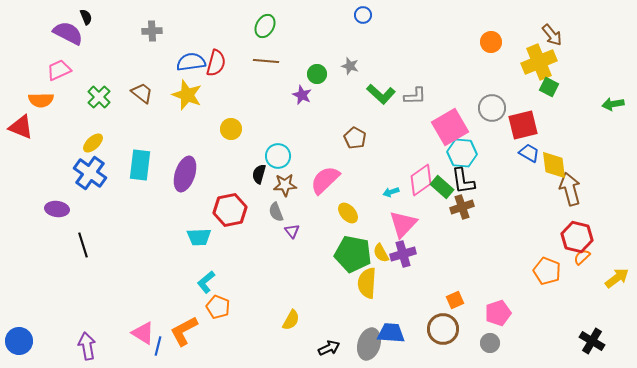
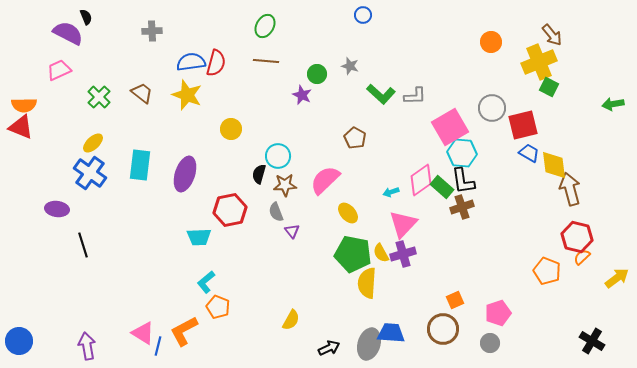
orange semicircle at (41, 100): moved 17 px left, 5 px down
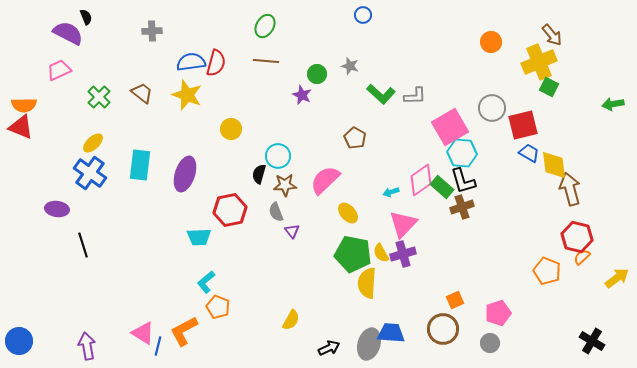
black L-shape at (463, 181): rotated 8 degrees counterclockwise
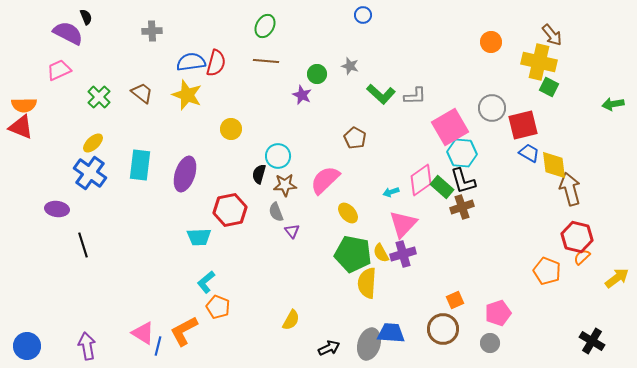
yellow cross at (539, 62): rotated 36 degrees clockwise
blue circle at (19, 341): moved 8 px right, 5 px down
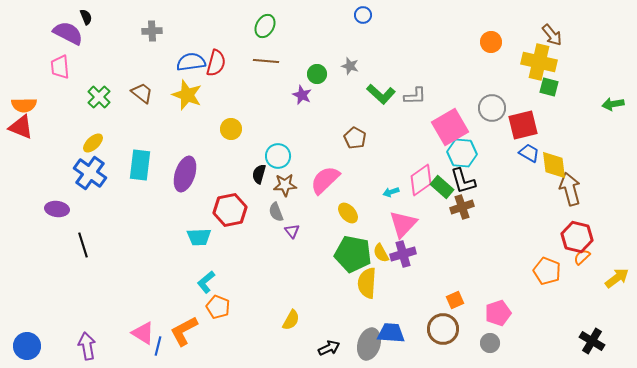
pink trapezoid at (59, 70): moved 1 px right, 3 px up; rotated 70 degrees counterclockwise
green square at (549, 87): rotated 12 degrees counterclockwise
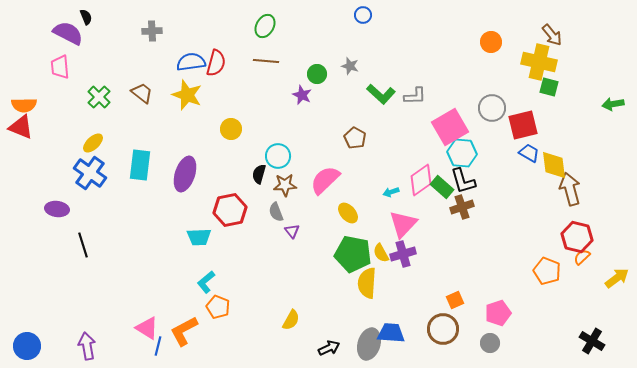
pink triangle at (143, 333): moved 4 px right, 5 px up
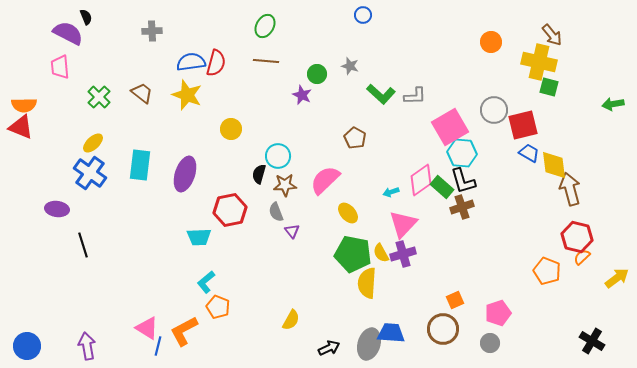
gray circle at (492, 108): moved 2 px right, 2 px down
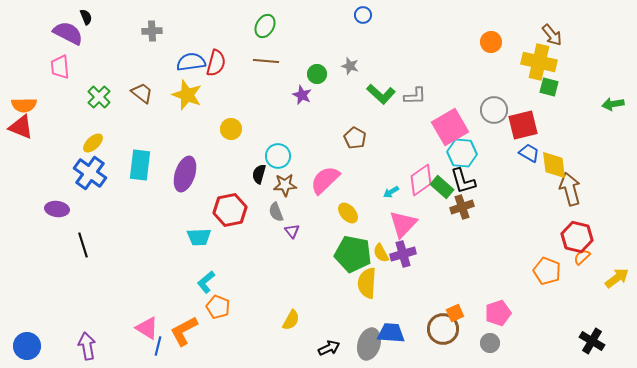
cyan arrow at (391, 192): rotated 14 degrees counterclockwise
orange square at (455, 300): moved 13 px down
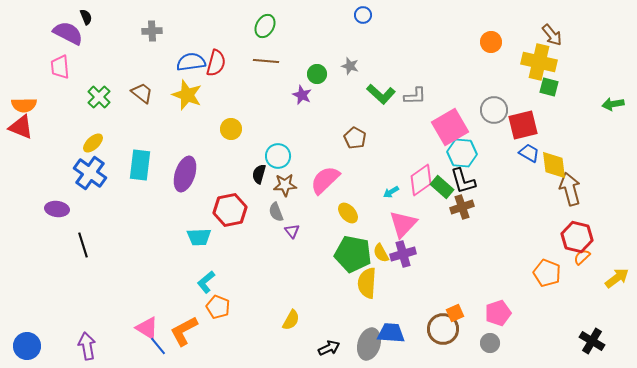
orange pentagon at (547, 271): moved 2 px down
blue line at (158, 346): rotated 54 degrees counterclockwise
